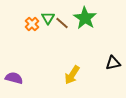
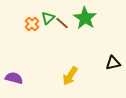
green triangle: rotated 16 degrees clockwise
yellow arrow: moved 2 px left, 1 px down
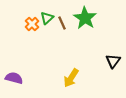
green triangle: moved 1 px left
brown line: rotated 24 degrees clockwise
black triangle: moved 2 px up; rotated 42 degrees counterclockwise
yellow arrow: moved 1 px right, 2 px down
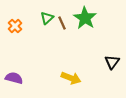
orange cross: moved 17 px left, 2 px down
black triangle: moved 1 px left, 1 px down
yellow arrow: rotated 102 degrees counterclockwise
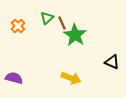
green star: moved 10 px left, 17 px down
orange cross: moved 3 px right
black triangle: rotated 42 degrees counterclockwise
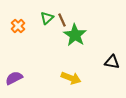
brown line: moved 3 px up
black triangle: rotated 14 degrees counterclockwise
purple semicircle: rotated 42 degrees counterclockwise
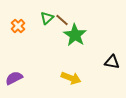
brown line: rotated 24 degrees counterclockwise
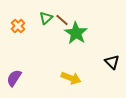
green triangle: moved 1 px left
green star: moved 1 px right, 2 px up
black triangle: rotated 35 degrees clockwise
purple semicircle: rotated 30 degrees counterclockwise
